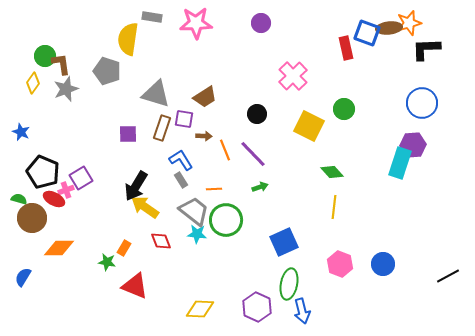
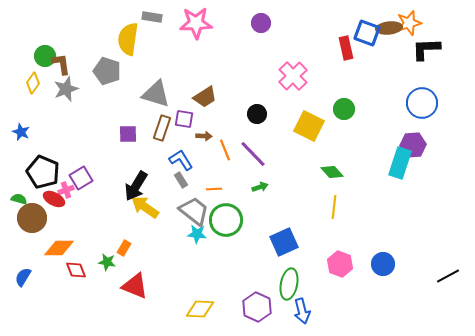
red diamond at (161, 241): moved 85 px left, 29 px down
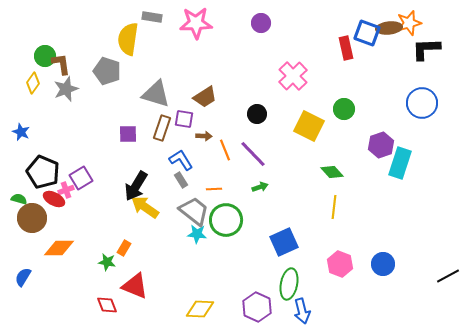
purple hexagon at (413, 145): moved 32 px left; rotated 15 degrees counterclockwise
red diamond at (76, 270): moved 31 px right, 35 px down
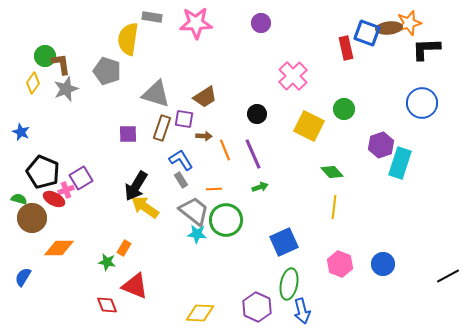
purple line at (253, 154): rotated 20 degrees clockwise
yellow diamond at (200, 309): moved 4 px down
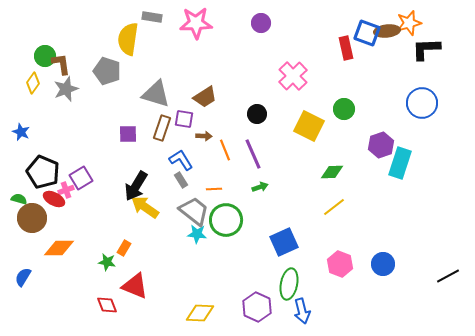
brown ellipse at (389, 28): moved 2 px left, 3 px down
green diamond at (332, 172): rotated 50 degrees counterclockwise
yellow line at (334, 207): rotated 45 degrees clockwise
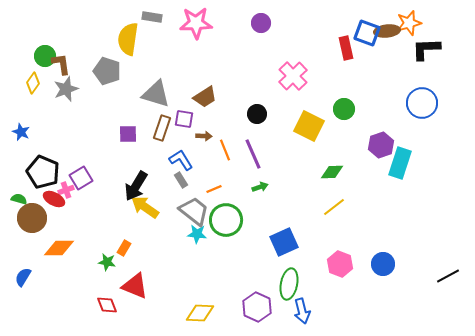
orange line at (214, 189): rotated 21 degrees counterclockwise
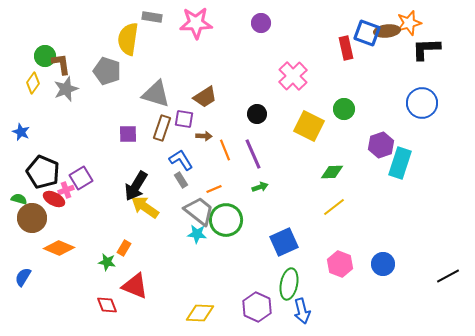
gray trapezoid at (194, 211): moved 5 px right
orange diamond at (59, 248): rotated 24 degrees clockwise
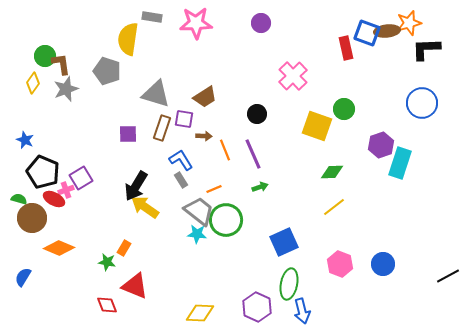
yellow square at (309, 126): moved 8 px right; rotated 8 degrees counterclockwise
blue star at (21, 132): moved 4 px right, 8 px down
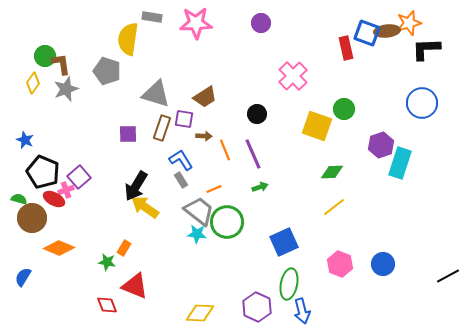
purple square at (81, 178): moved 2 px left, 1 px up; rotated 10 degrees counterclockwise
green circle at (226, 220): moved 1 px right, 2 px down
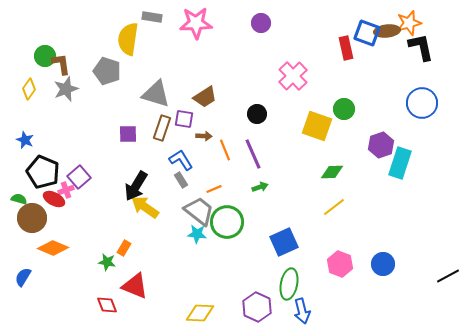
black L-shape at (426, 49): moved 5 px left, 2 px up; rotated 80 degrees clockwise
yellow diamond at (33, 83): moved 4 px left, 6 px down
orange diamond at (59, 248): moved 6 px left
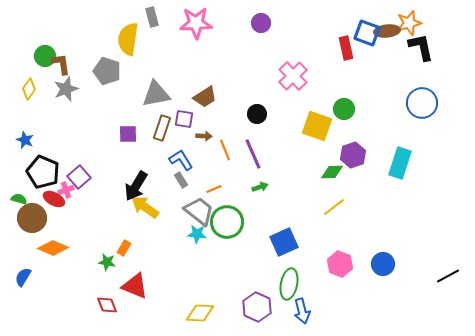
gray rectangle at (152, 17): rotated 66 degrees clockwise
gray triangle at (156, 94): rotated 28 degrees counterclockwise
purple hexagon at (381, 145): moved 28 px left, 10 px down
